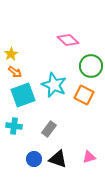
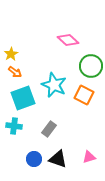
cyan square: moved 3 px down
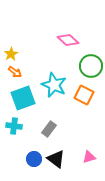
black triangle: moved 2 px left; rotated 18 degrees clockwise
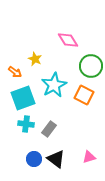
pink diamond: rotated 15 degrees clockwise
yellow star: moved 24 px right, 5 px down; rotated 16 degrees counterclockwise
cyan star: rotated 20 degrees clockwise
cyan cross: moved 12 px right, 2 px up
